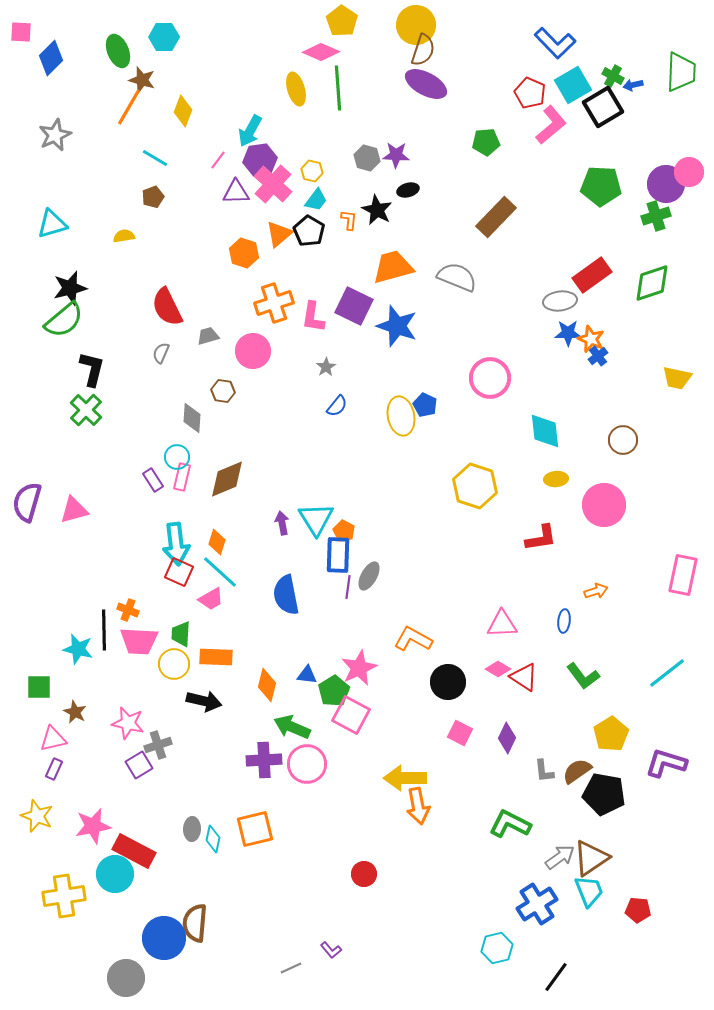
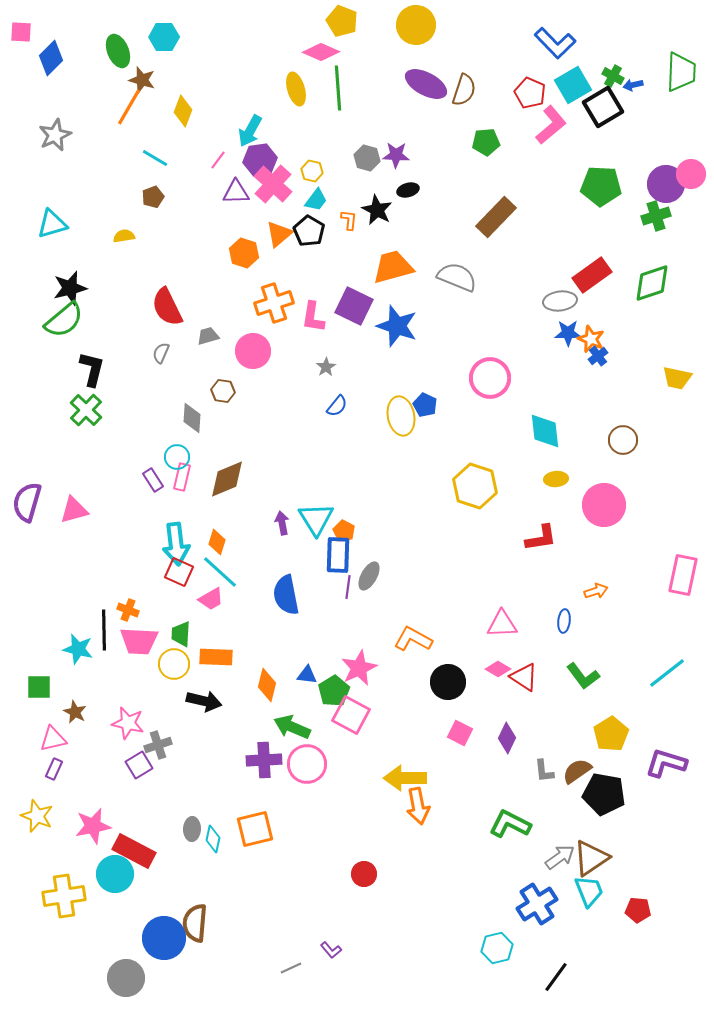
yellow pentagon at (342, 21): rotated 12 degrees counterclockwise
brown semicircle at (423, 50): moved 41 px right, 40 px down
pink circle at (689, 172): moved 2 px right, 2 px down
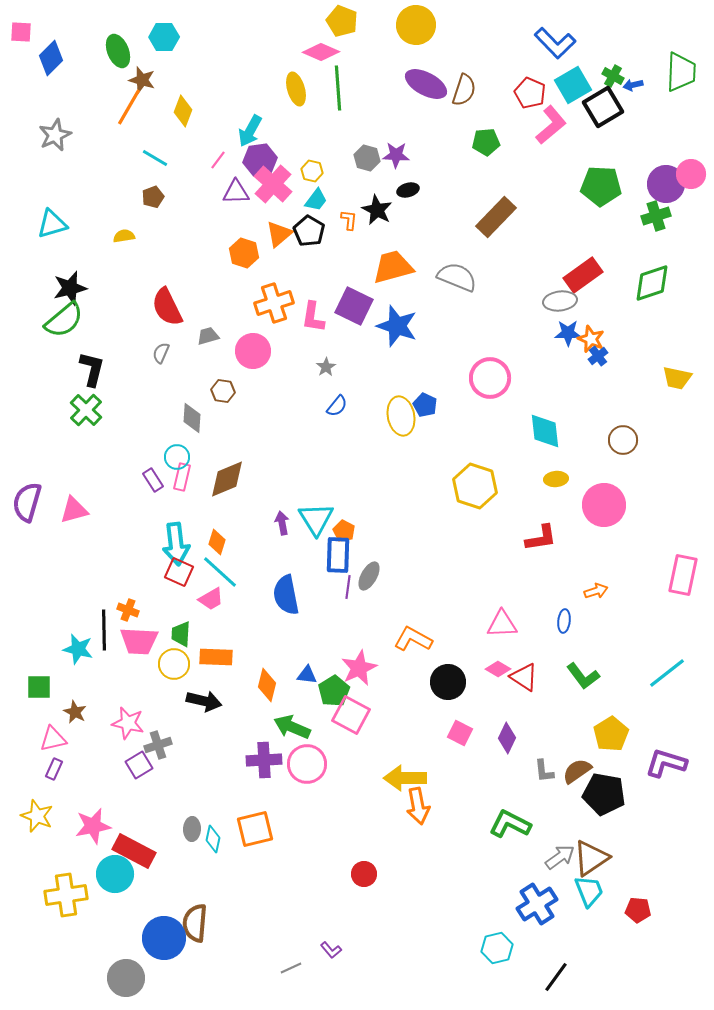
red rectangle at (592, 275): moved 9 px left
yellow cross at (64, 896): moved 2 px right, 1 px up
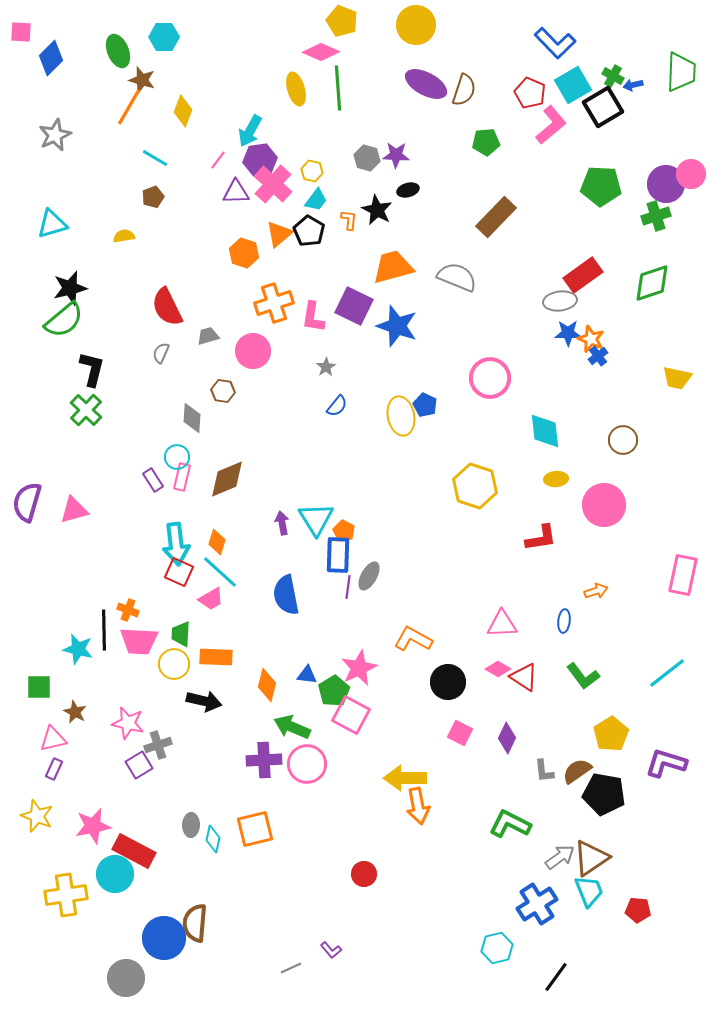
gray ellipse at (192, 829): moved 1 px left, 4 px up
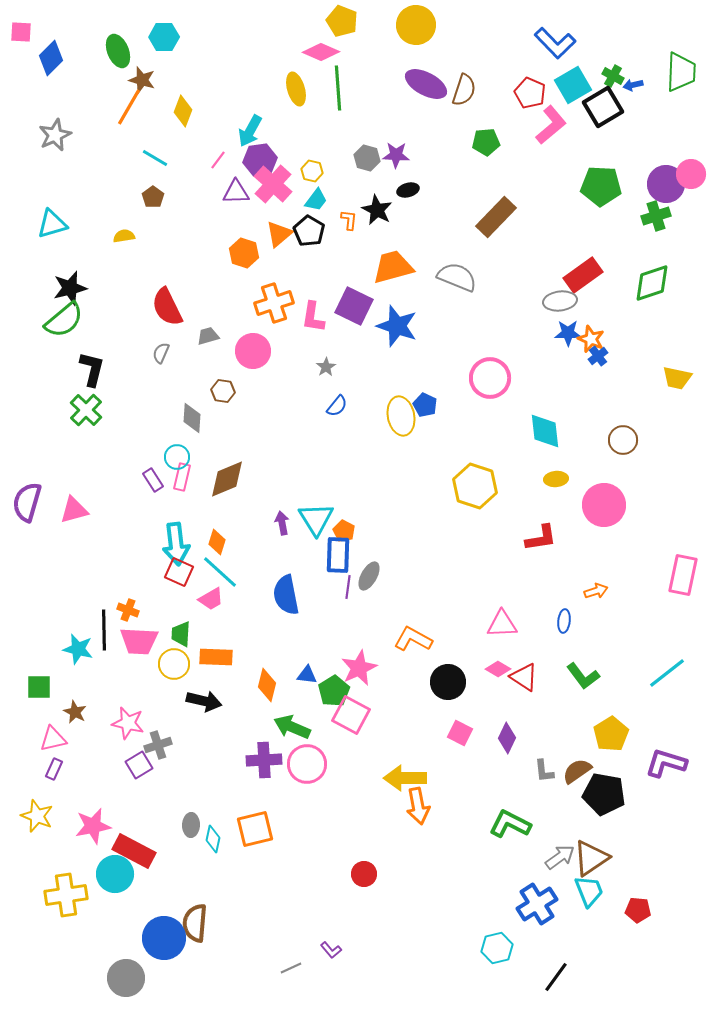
brown pentagon at (153, 197): rotated 15 degrees counterclockwise
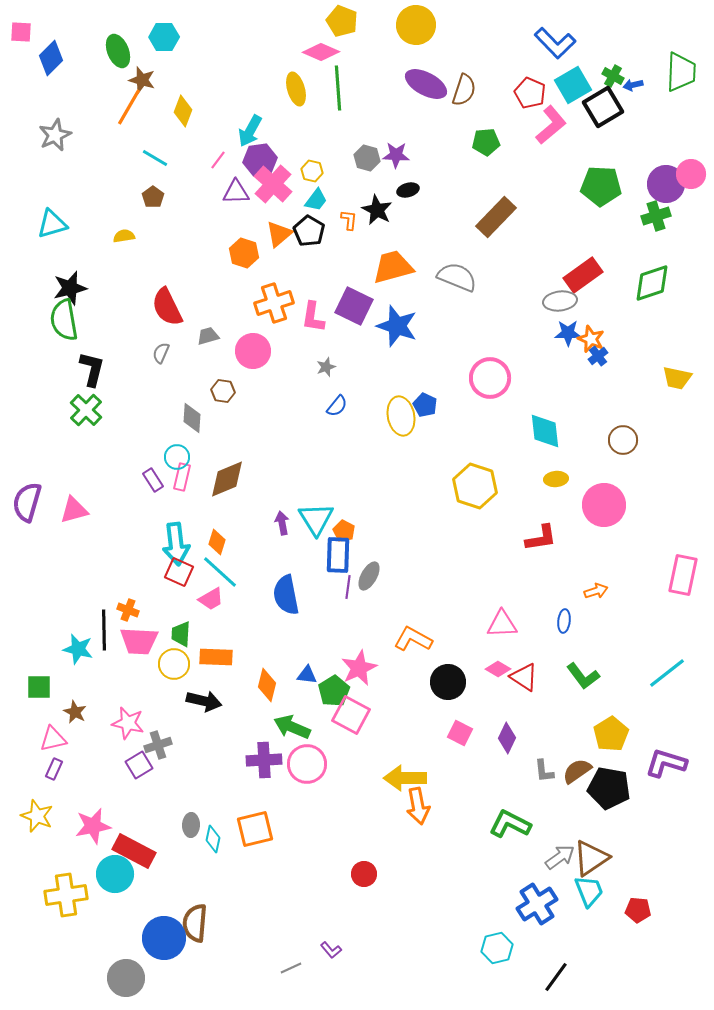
green semicircle at (64, 320): rotated 120 degrees clockwise
gray star at (326, 367): rotated 12 degrees clockwise
black pentagon at (604, 794): moved 5 px right, 6 px up
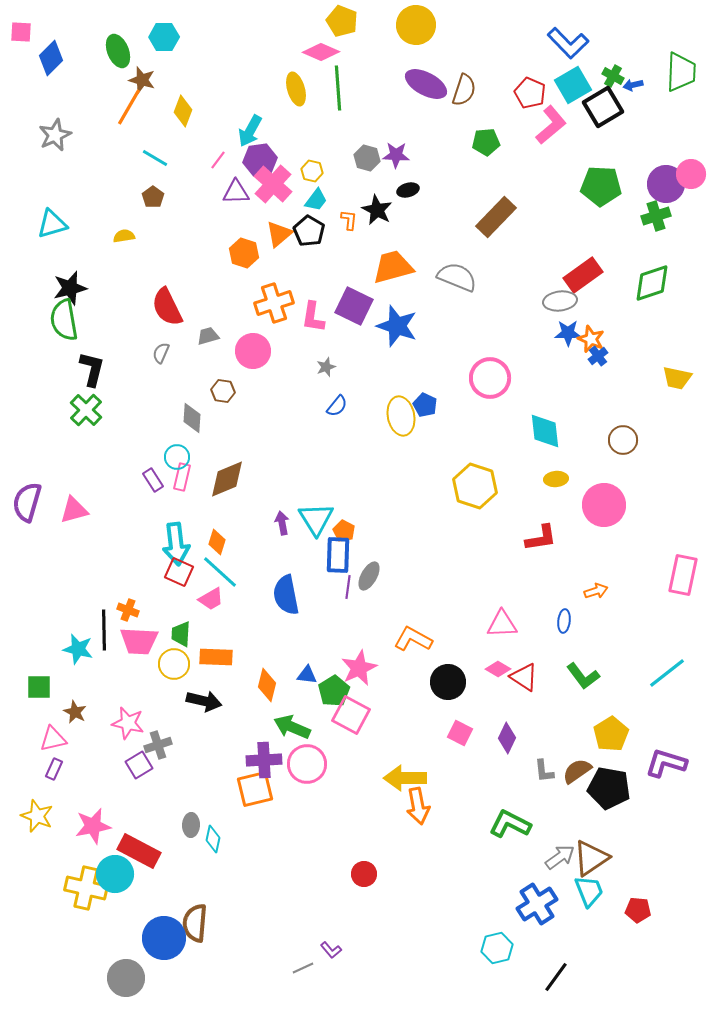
blue L-shape at (555, 43): moved 13 px right
orange square at (255, 829): moved 40 px up
red rectangle at (134, 851): moved 5 px right
yellow cross at (66, 895): moved 20 px right, 7 px up; rotated 21 degrees clockwise
gray line at (291, 968): moved 12 px right
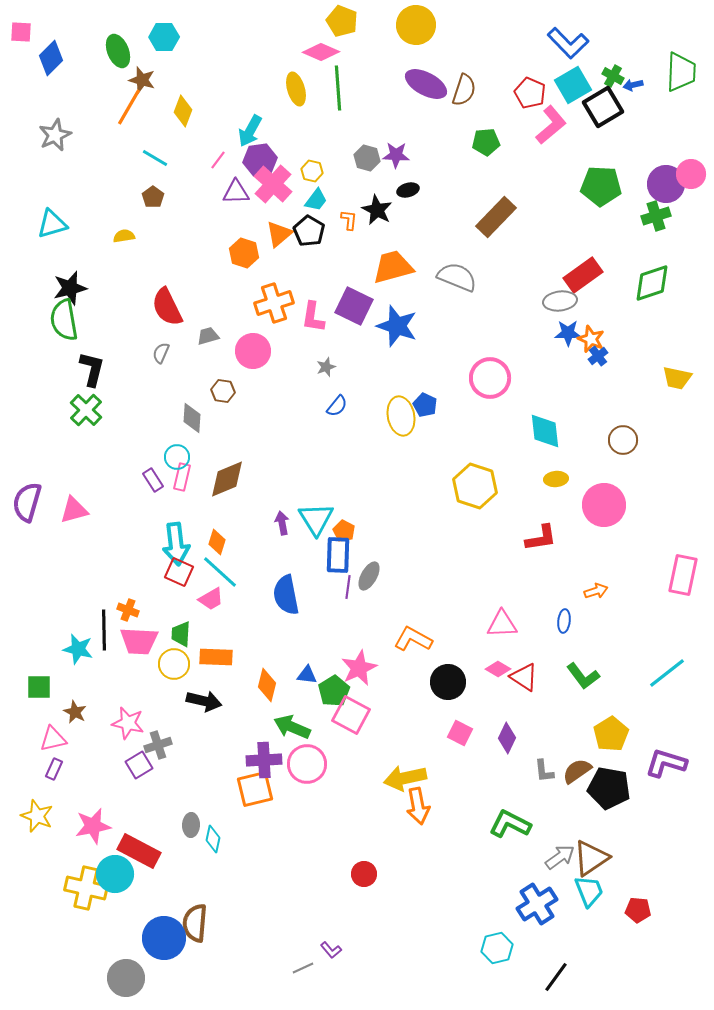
yellow arrow at (405, 778): rotated 12 degrees counterclockwise
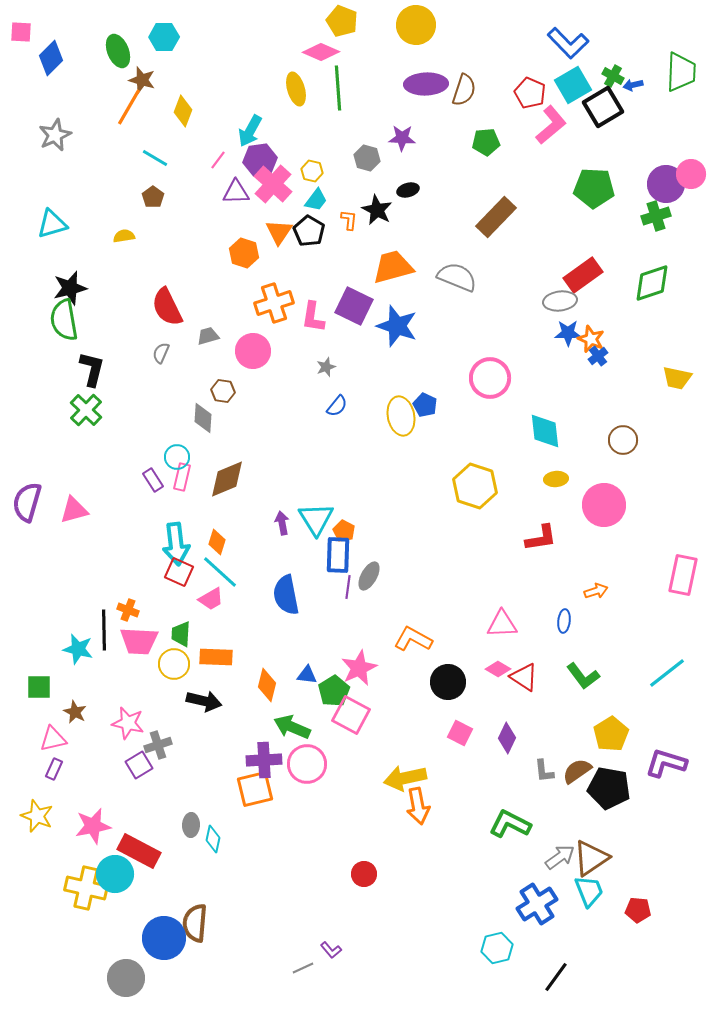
purple ellipse at (426, 84): rotated 30 degrees counterclockwise
purple star at (396, 155): moved 6 px right, 17 px up
green pentagon at (601, 186): moved 7 px left, 2 px down
orange triangle at (279, 234): moved 2 px up; rotated 16 degrees counterclockwise
gray diamond at (192, 418): moved 11 px right
